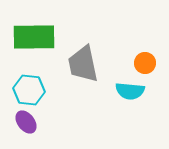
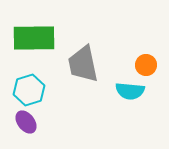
green rectangle: moved 1 px down
orange circle: moved 1 px right, 2 px down
cyan hexagon: rotated 24 degrees counterclockwise
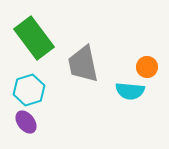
green rectangle: rotated 54 degrees clockwise
orange circle: moved 1 px right, 2 px down
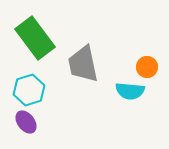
green rectangle: moved 1 px right
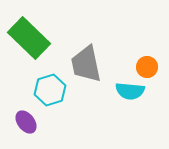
green rectangle: moved 6 px left; rotated 9 degrees counterclockwise
gray trapezoid: moved 3 px right
cyan hexagon: moved 21 px right
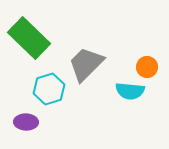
gray trapezoid: rotated 57 degrees clockwise
cyan hexagon: moved 1 px left, 1 px up
purple ellipse: rotated 50 degrees counterclockwise
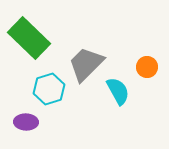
cyan semicircle: moved 12 px left; rotated 124 degrees counterclockwise
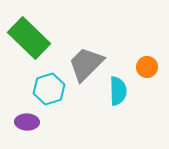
cyan semicircle: rotated 28 degrees clockwise
purple ellipse: moved 1 px right
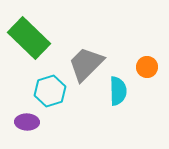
cyan hexagon: moved 1 px right, 2 px down
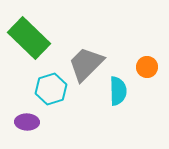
cyan hexagon: moved 1 px right, 2 px up
